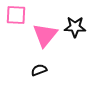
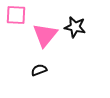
black star: rotated 10 degrees clockwise
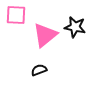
pink triangle: rotated 12 degrees clockwise
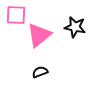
pink triangle: moved 6 px left
black semicircle: moved 1 px right, 2 px down
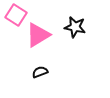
pink square: rotated 30 degrees clockwise
pink triangle: moved 1 px left; rotated 8 degrees clockwise
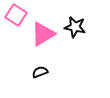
pink triangle: moved 5 px right, 1 px up
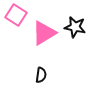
pink triangle: moved 1 px right, 1 px up
black semicircle: moved 1 px right, 3 px down; rotated 119 degrees clockwise
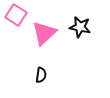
black star: moved 5 px right
pink triangle: rotated 12 degrees counterclockwise
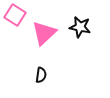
pink square: moved 1 px left
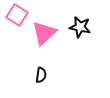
pink square: moved 2 px right
